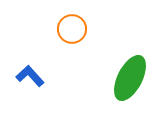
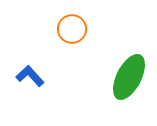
green ellipse: moved 1 px left, 1 px up
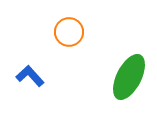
orange circle: moved 3 px left, 3 px down
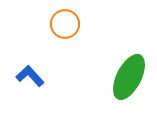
orange circle: moved 4 px left, 8 px up
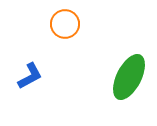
blue L-shape: rotated 104 degrees clockwise
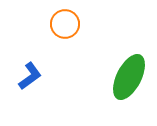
blue L-shape: rotated 8 degrees counterclockwise
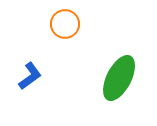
green ellipse: moved 10 px left, 1 px down
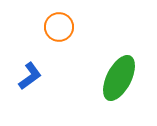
orange circle: moved 6 px left, 3 px down
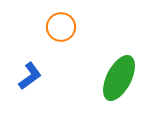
orange circle: moved 2 px right
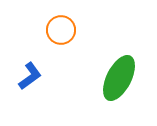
orange circle: moved 3 px down
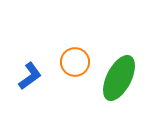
orange circle: moved 14 px right, 32 px down
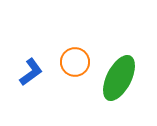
blue L-shape: moved 1 px right, 4 px up
